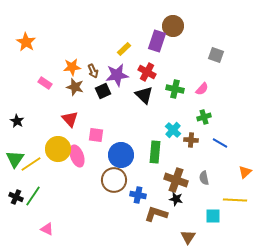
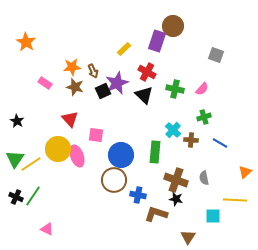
purple star at (117, 75): moved 8 px down; rotated 15 degrees counterclockwise
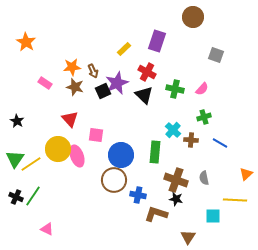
brown circle at (173, 26): moved 20 px right, 9 px up
orange triangle at (245, 172): moved 1 px right, 2 px down
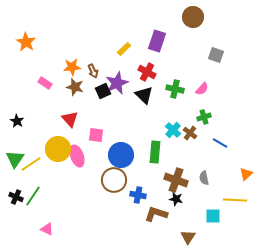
brown cross at (191, 140): moved 1 px left, 7 px up; rotated 32 degrees clockwise
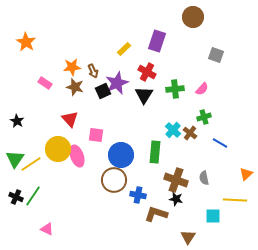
green cross at (175, 89): rotated 18 degrees counterclockwise
black triangle at (144, 95): rotated 18 degrees clockwise
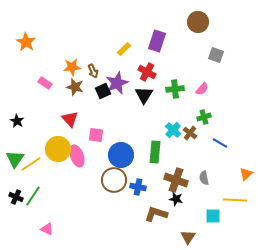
brown circle at (193, 17): moved 5 px right, 5 px down
blue cross at (138, 195): moved 8 px up
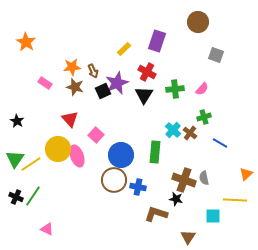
pink square at (96, 135): rotated 35 degrees clockwise
brown cross at (176, 180): moved 8 px right
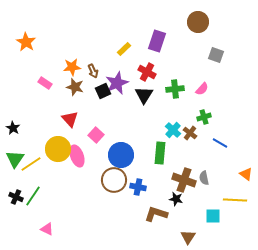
black star at (17, 121): moved 4 px left, 7 px down
green rectangle at (155, 152): moved 5 px right, 1 px down
orange triangle at (246, 174): rotated 40 degrees counterclockwise
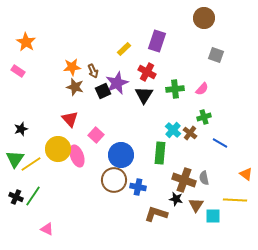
brown circle at (198, 22): moved 6 px right, 4 px up
pink rectangle at (45, 83): moved 27 px left, 12 px up
black star at (13, 128): moved 8 px right, 1 px down; rotated 24 degrees clockwise
brown triangle at (188, 237): moved 8 px right, 32 px up
